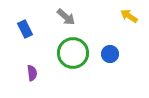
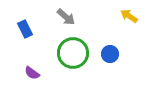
purple semicircle: rotated 133 degrees clockwise
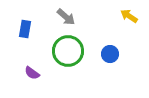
blue rectangle: rotated 36 degrees clockwise
green circle: moved 5 px left, 2 px up
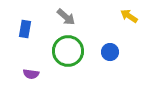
blue circle: moved 2 px up
purple semicircle: moved 1 px left, 1 px down; rotated 28 degrees counterclockwise
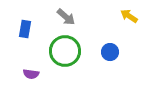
green circle: moved 3 px left
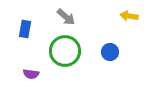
yellow arrow: rotated 24 degrees counterclockwise
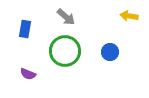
purple semicircle: moved 3 px left; rotated 14 degrees clockwise
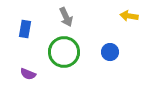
gray arrow: rotated 24 degrees clockwise
green circle: moved 1 px left, 1 px down
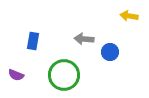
gray arrow: moved 18 px right, 22 px down; rotated 120 degrees clockwise
blue rectangle: moved 8 px right, 12 px down
green circle: moved 23 px down
purple semicircle: moved 12 px left, 1 px down
